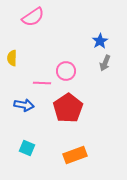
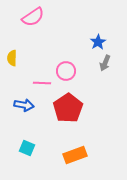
blue star: moved 2 px left, 1 px down
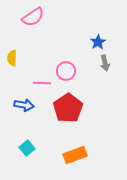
gray arrow: rotated 35 degrees counterclockwise
cyan square: rotated 28 degrees clockwise
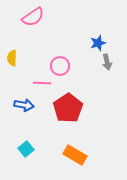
blue star: moved 1 px down; rotated 14 degrees clockwise
gray arrow: moved 2 px right, 1 px up
pink circle: moved 6 px left, 5 px up
cyan square: moved 1 px left, 1 px down
orange rectangle: rotated 50 degrees clockwise
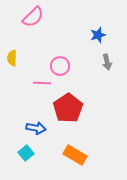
pink semicircle: rotated 10 degrees counterclockwise
blue star: moved 8 px up
blue arrow: moved 12 px right, 23 px down
cyan square: moved 4 px down
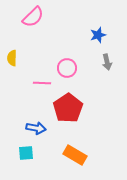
pink circle: moved 7 px right, 2 px down
cyan square: rotated 35 degrees clockwise
